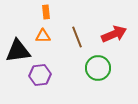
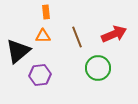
black triangle: rotated 32 degrees counterclockwise
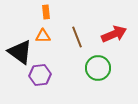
black triangle: moved 2 px right, 1 px down; rotated 44 degrees counterclockwise
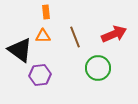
brown line: moved 2 px left
black triangle: moved 2 px up
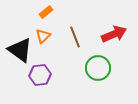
orange rectangle: rotated 56 degrees clockwise
orange triangle: rotated 42 degrees counterclockwise
